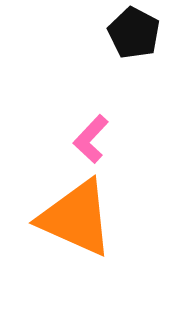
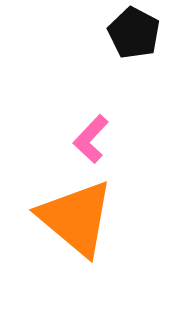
orange triangle: rotated 16 degrees clockwise
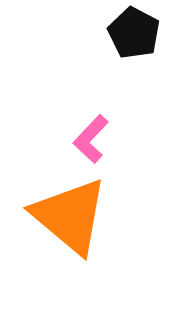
orange triangle: moved 6 px left, 2 px up
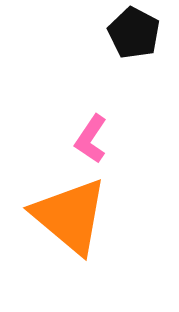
pink L-shape: rotated 9 degrees counterclockwise
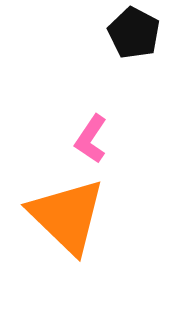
orange triangle: moved 3 px left; rotated 4 degrees clockwise
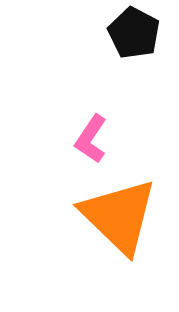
orange triangle: moved 52 px right
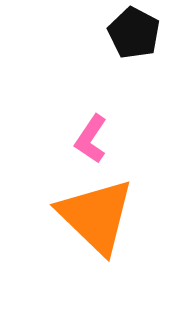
orange triangle: moved 23 px left
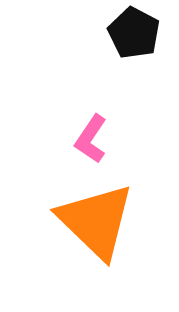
orange triangle: moved 5 px down
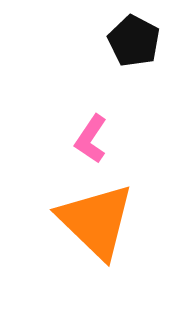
black pentagon: moved 8 px down
